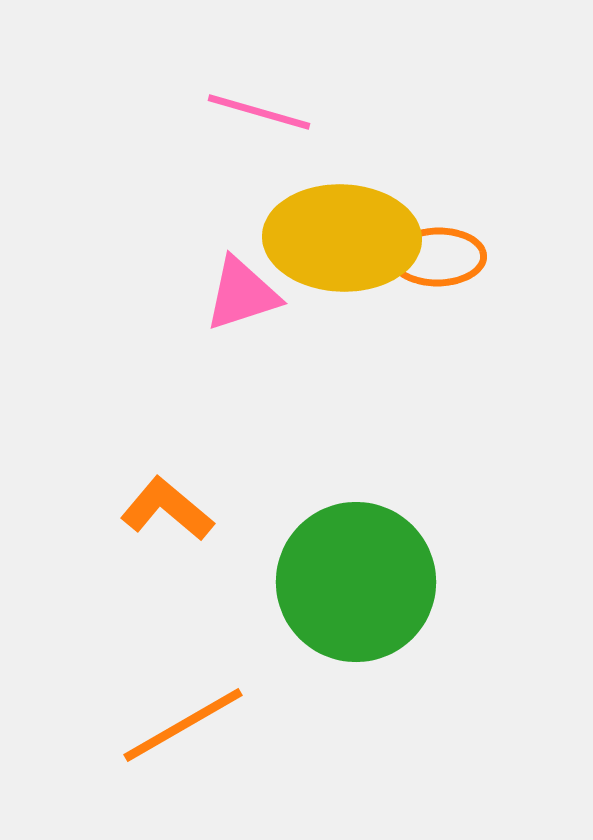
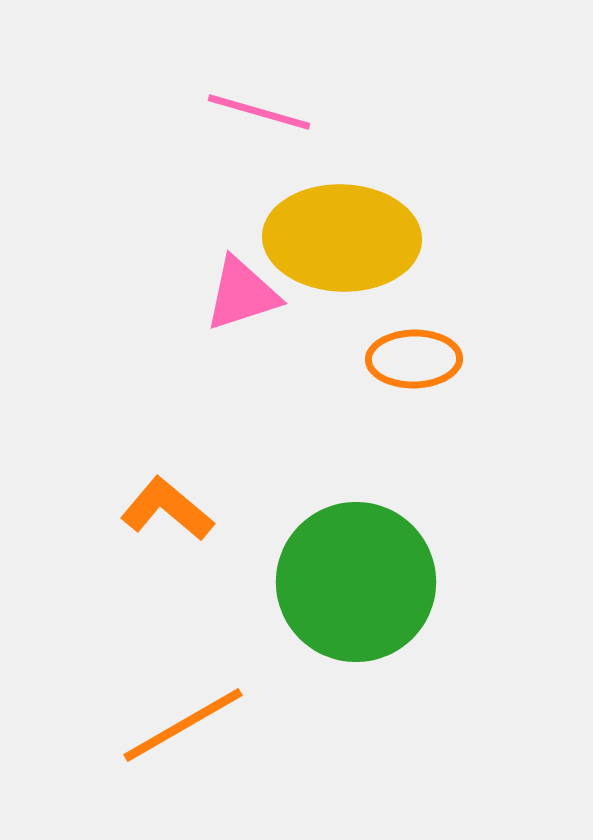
orange ellipse: moved 24 px left, 102 px down
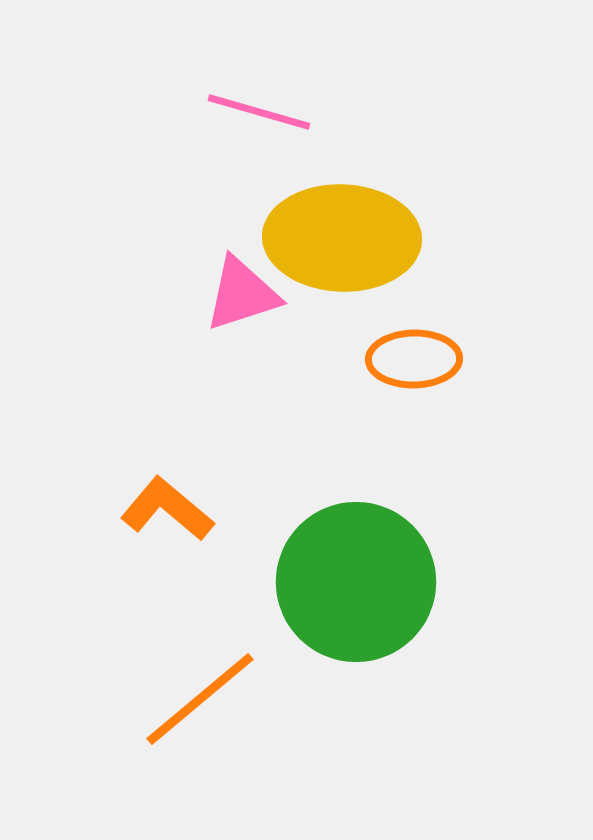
orange line: moved 17 px right, 26 px up; rotated 10 degrees counterclockwise
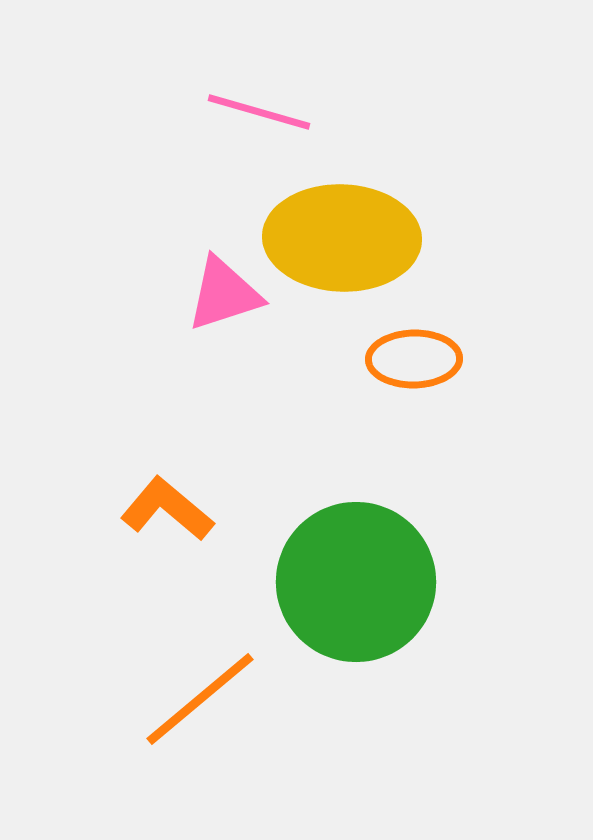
pink triangle: moved 18 px left
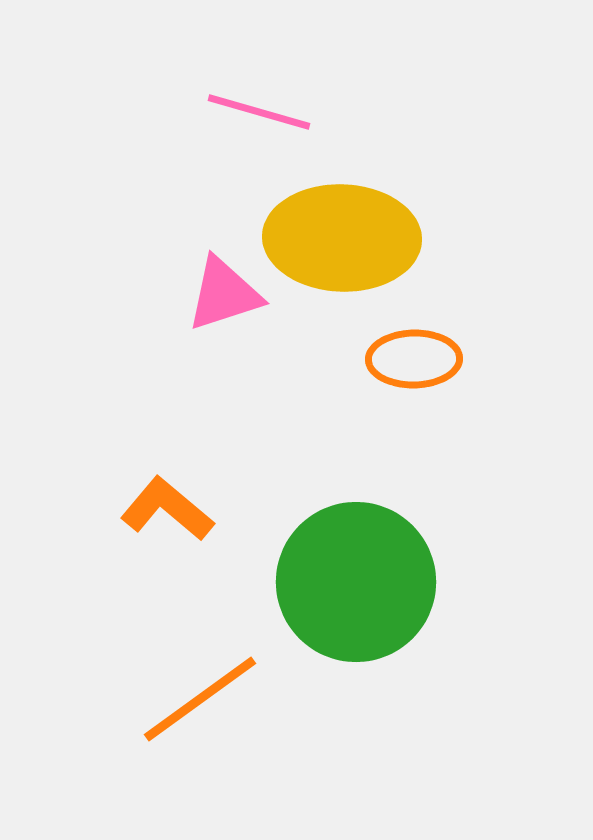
orange line: rotated 4 degrees clockwise
